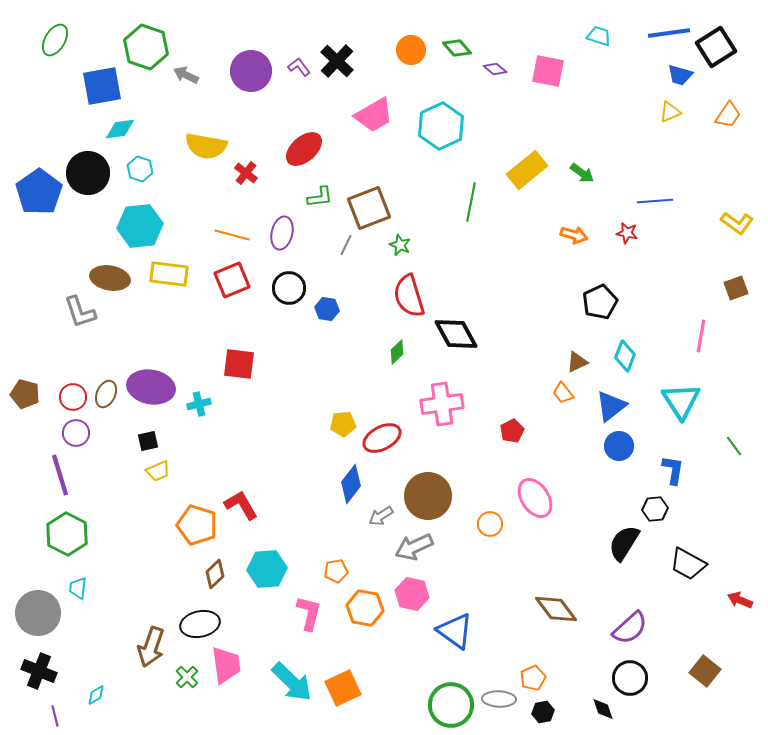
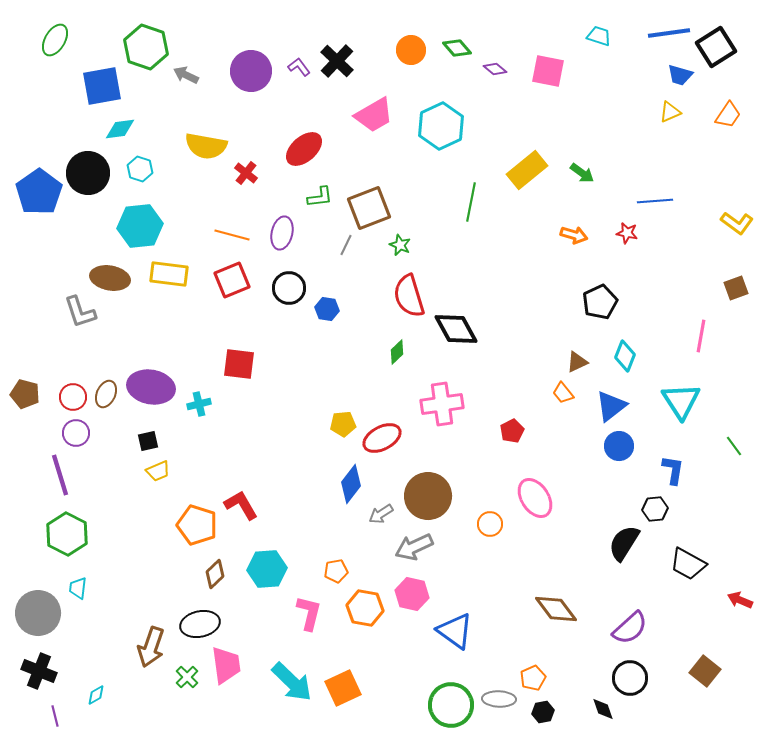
black diamond at (456, 334): moved 5 px up
gray arrow at (381, 516): moved 2 px up
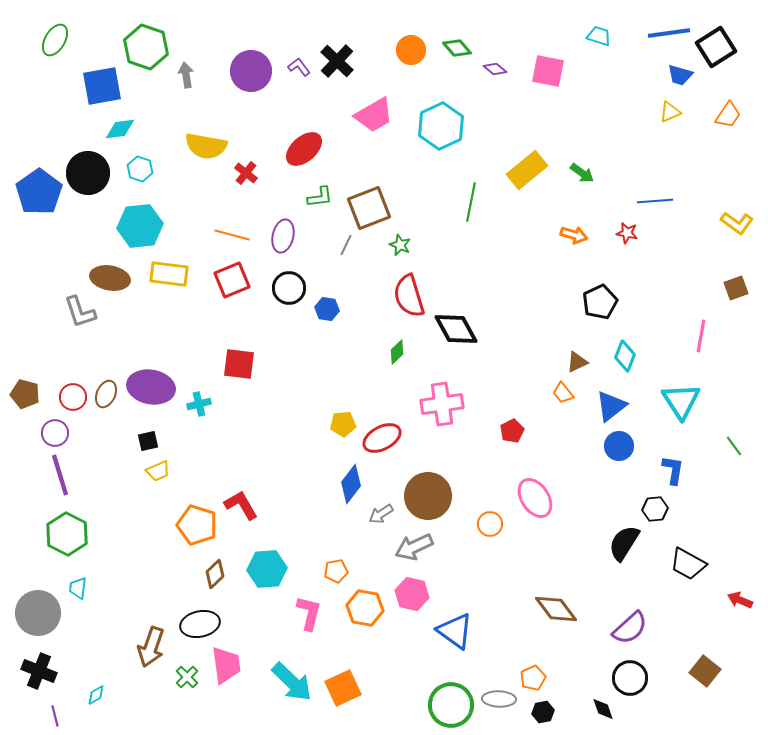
gray arrow at (186, 75): rotated 55 degrees clockwise
purple ellipse at (282, 233): moved 1 px right, 3 px down
purple circle at (76, 433): moved 21 px left
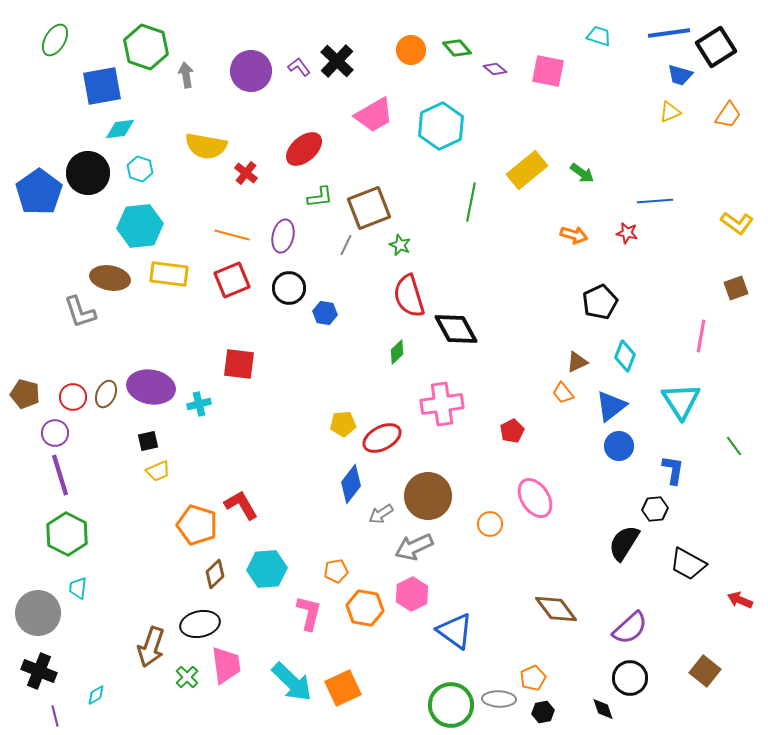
blue hexagon at (327, 309): moved 2 px left, 4 px down
pink hexagon at (412, 594): rotated 20 degrees clockwise
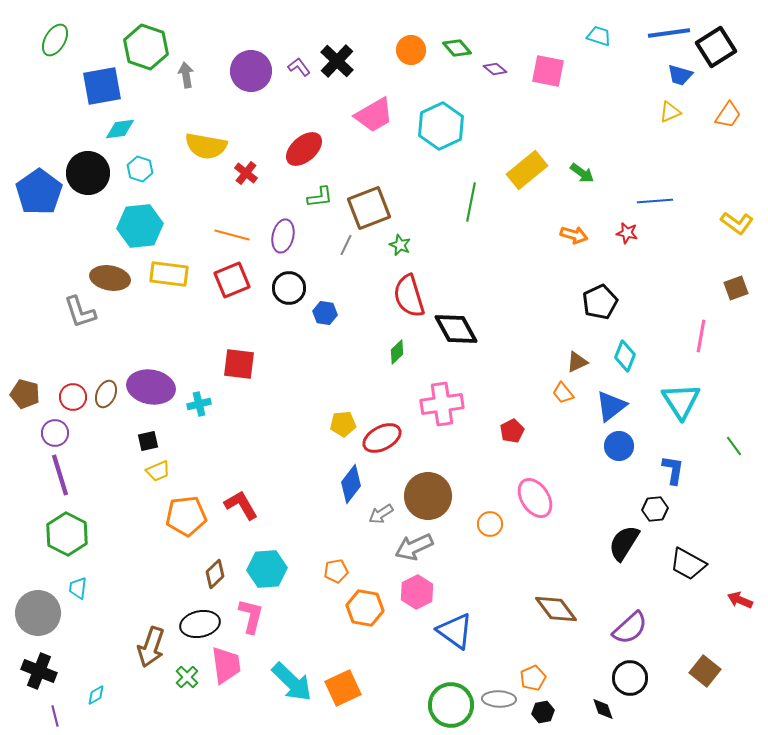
orange pentagon at (197, 525): moved 11 px left, 9 px up; rotated 24 degrees counterclockwise
pink hexagon at (412, 594): moved 5 px right, 2 px up
pink L-shape at (309, 613): moved 58 px left, 3 px down
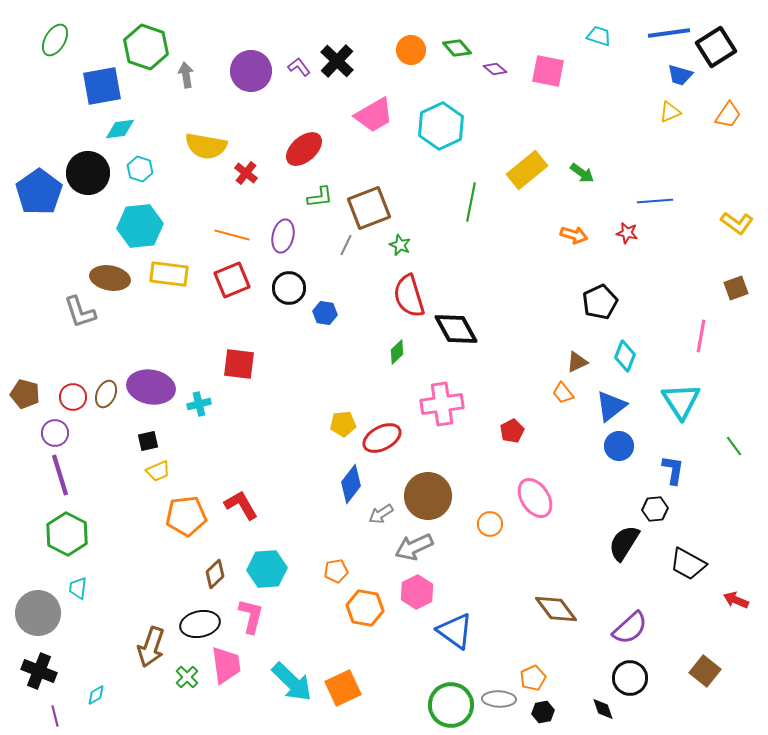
red arrow at (740, 600): moved 4 px left
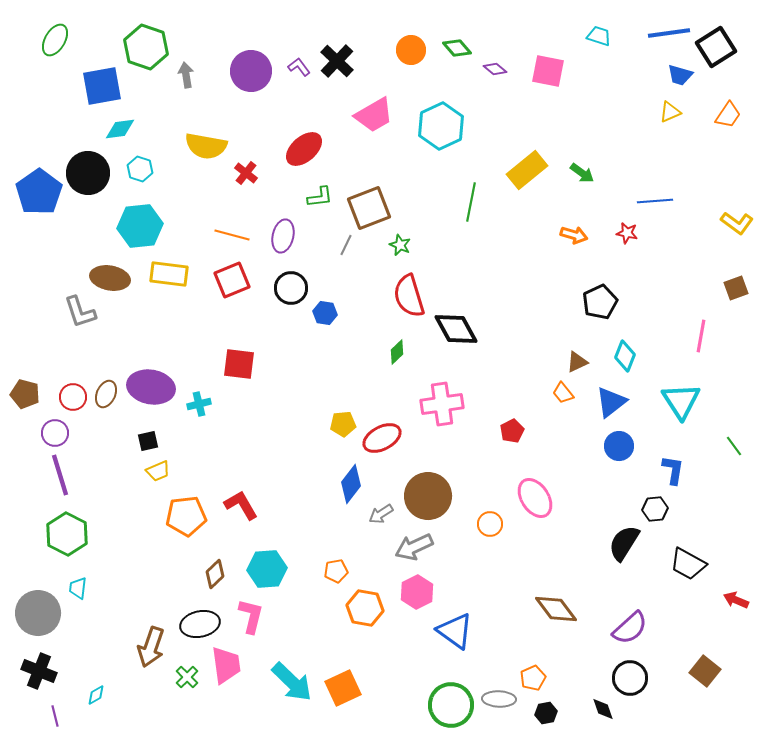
black circle at (289, 288): moved 2 px right
blue triangle at (611, 406): moved 4 px up
black hexagon at (543, 712): moved 3 px right, 1 px down
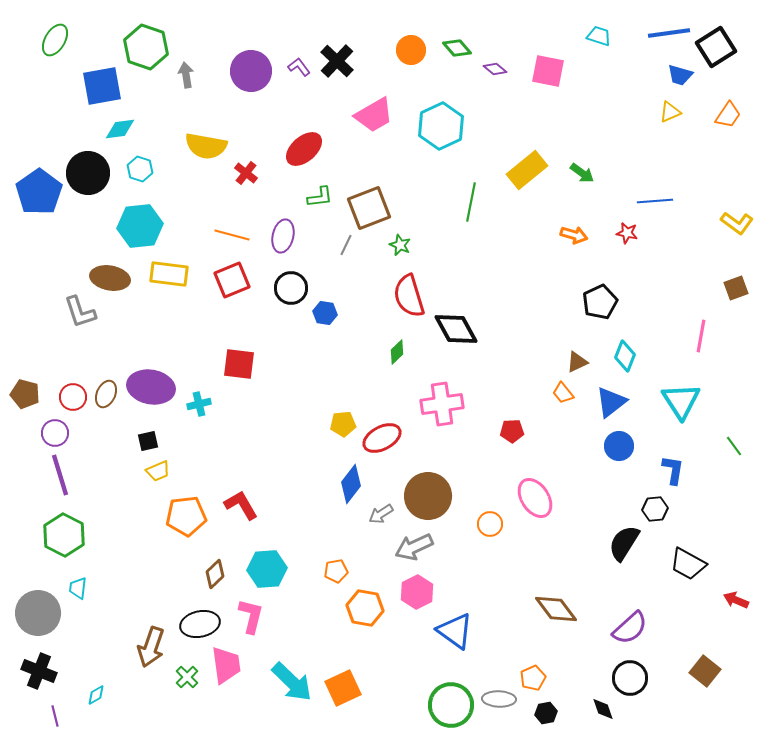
red pentagon at (512, 431): rotated 25 degrees clockwise
green hexagon at (67, 534): moved 3 px left, 1 px down
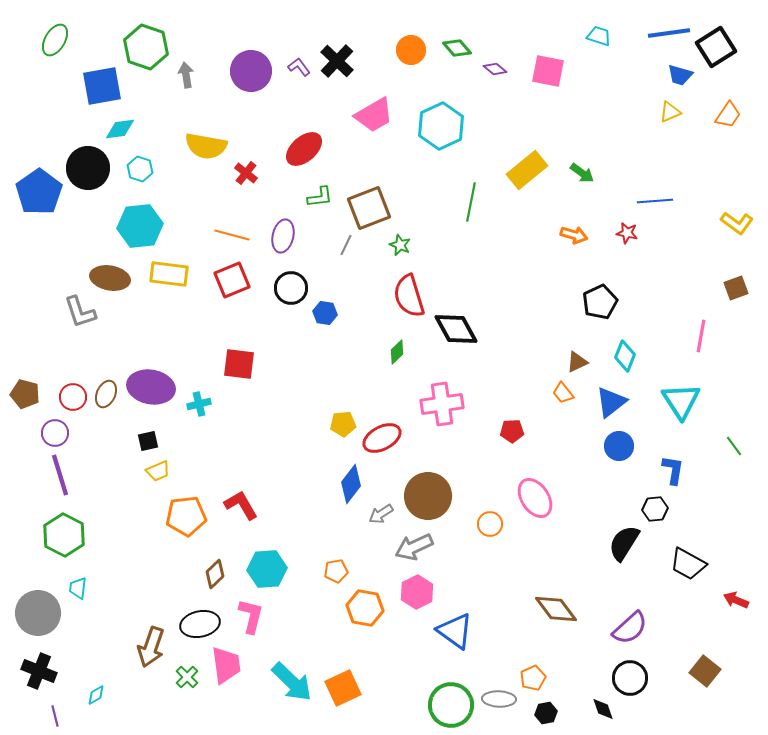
black circle at (88, 173): moved 5 px up
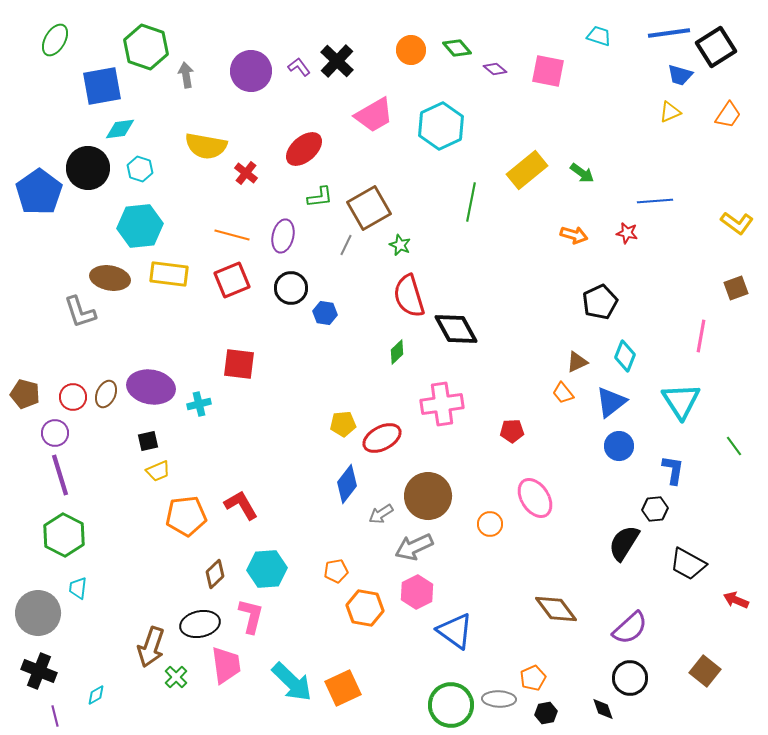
brown square at (369, 208): rotated 9 degrees counterclockwise
blue diamond at (351, 484): moved 4 px left
green cross at (187, 677): moved 11 px left
